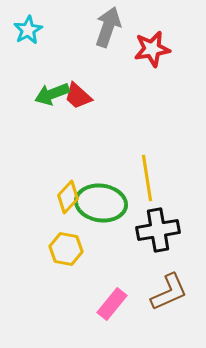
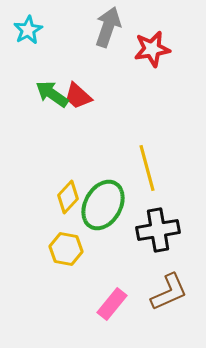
green arrow: rotated 56 degrees clockwise
yellow line: moved 10 px up; rotated 6 degrees counterclockwise
green ellipse: moved 2 px right, 2 px down; rotated 69 degrees counterclockwise
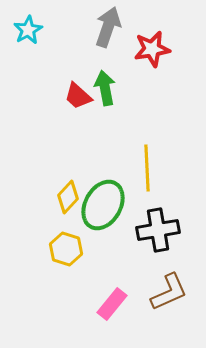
green arrow: moved 53 px right, 6 px up; rotated 44 degrees clockwise
yellow line: rotated 12 degrees clockwise
yellow hexagon: rotated 8 degrees clockwise
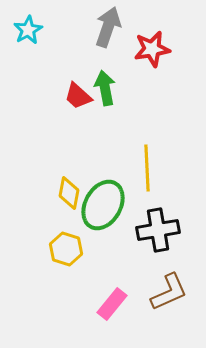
yellow diamond: moved 1 px right, 4 px up; rotated 32 degrees counterclockwise
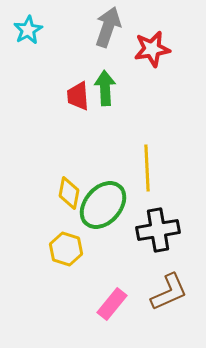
green arrow: rotated 8 degrees clockwise
red trapezoid: rotated 44 degrees clockwise
green ellipse: rotated 12 degrees clockwise
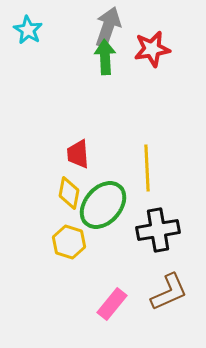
cyan star: rotated 12 degrees counterclockwise
green arrow: moved 31 px up
red trapezoid: moved 58 px down
yellow hexagon: moved 3 px right, 7 px up
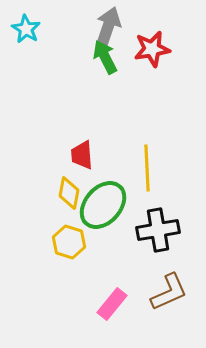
cyan star: moved 2 px left, 1 px up
green arrow: rotated 24 degrees counterclockwise
red trapezoid: moved 4 px right, 1 px down
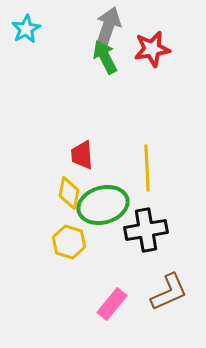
cyan star: rotated 12 degrees clockwise
green ellipse: rotated 33 degrees clockwise
black cross: moved 12 px left
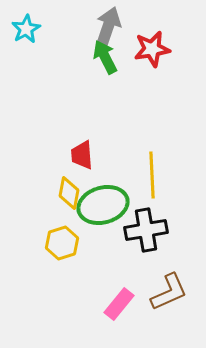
yellow line: moved 5 px right, 7 px down
yellow hexagon: moved 7 px left, 1 px down; rotated 24 degrees clockwise
pink rectangle: moved 7 px right
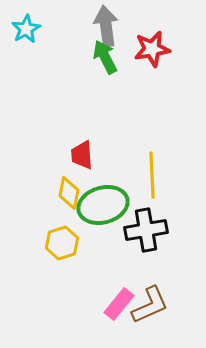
gray arrow: moved 2 px left, 1 px up; rotated 27 degrees counterclockwise
brown L-shape: moved 19 px left, 13 px down
